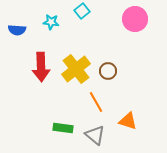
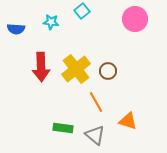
blue semicircle: moved 1 px left, 1 px up
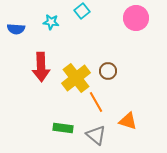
pink circle: moved 1 px right, 1 px up
yellow cross: moved 9 px down
gray triangle: moved 1 px right
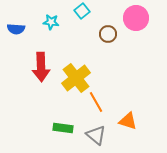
brown circle: moved 37 px up
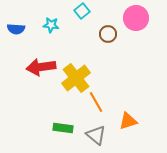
cyan star: moved 3 px down
red arrow: rotated 84 degrees clockwise
orange triangle: rotated 36 degrees counterclockwise
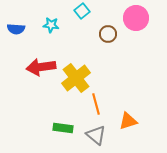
orange line: moved 2 px down; rotated 15 degrees clockwise
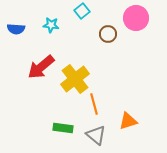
red arrow: rotated 32 degrees counterclockwise
yellow cross: moved 1 px left, 1 px down
orange line: moved 2 px left
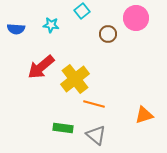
orange line: rotated 60 degrees counterclockwise
orange triangle: moved 16 px right, 6 px up
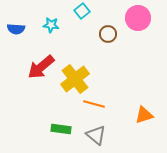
pink circle: moved 2 px right
green rectangle: moved 2 px left, 1 px down
